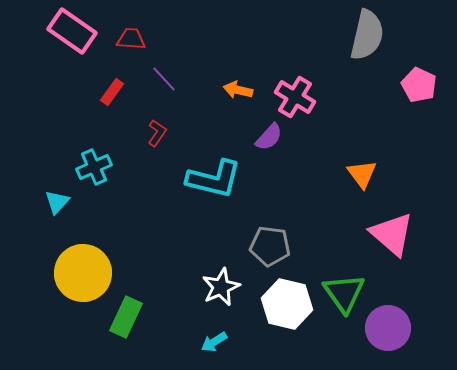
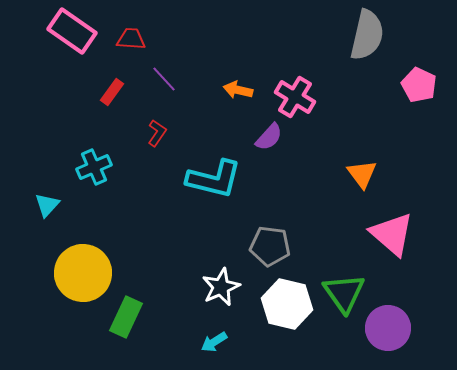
cyan triangle: moved 10 px left, 3 px down
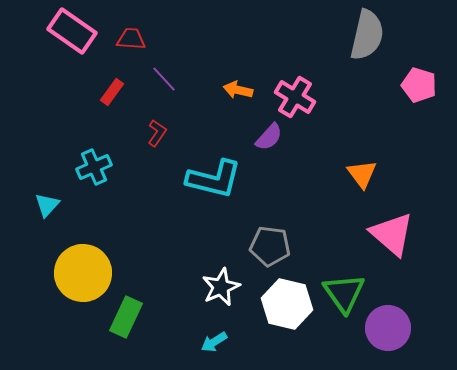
pink pentagon: rotated 8 degrees counterclockwise
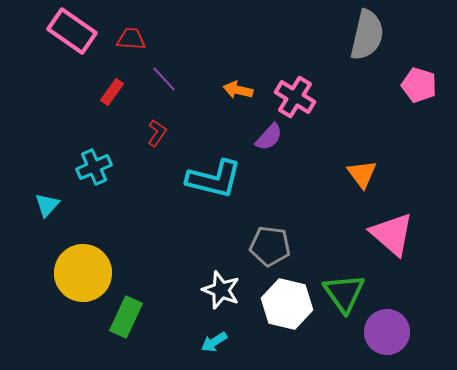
white star: moved 3 px down; rotated 27 degrees counterclockwise
purple circle: moved 1 px left, 4 px down
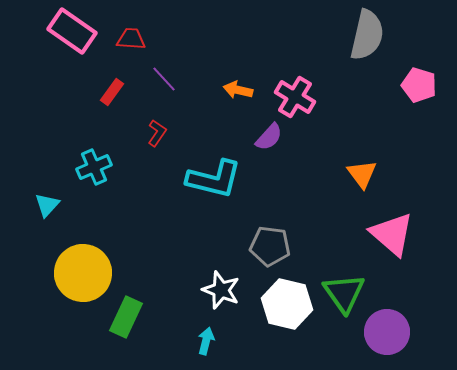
cyan arrow: moved 8 px left, 1 px up; rotated 136 degrees clockwise
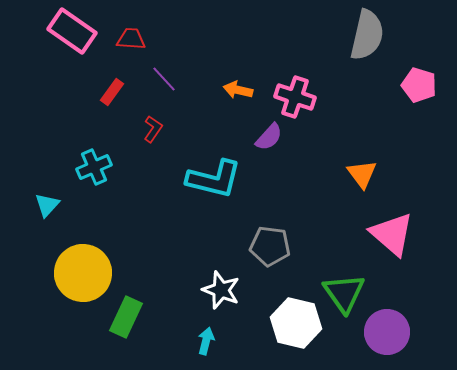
pink cross: rotated 12 degrees counterclockwise
red L-shape: moved 4 px left, 4 px up
white hexagon: moved 9 px right, 19 px down
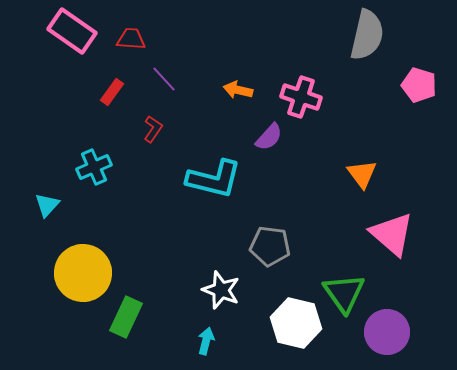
pink cross: moved 6 px right
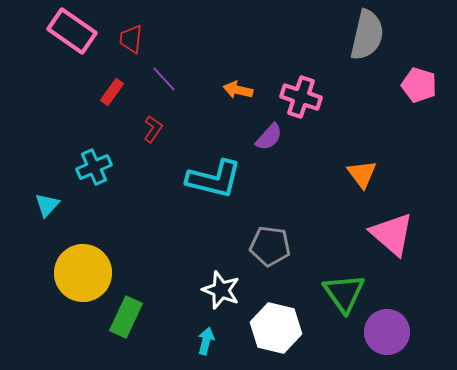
red trapezoid: rotated 88 degrees counterclockwise
white hexagon: moved 20 px left, 5 px down
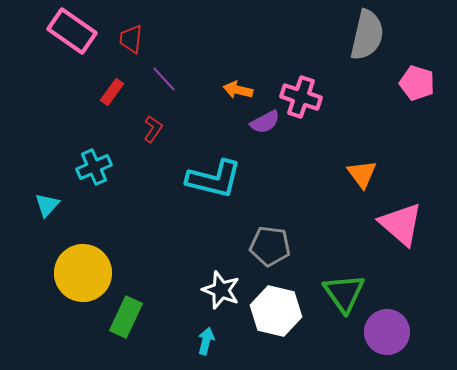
pink pentagon: moved 2 px left, 2 px up
purple semicircle: moved 4 px left, 15 px up; rotated 20 degrees clockwise
pink triangle: moved 9 px right, 10 px up
white hexagon: moved 17 px up
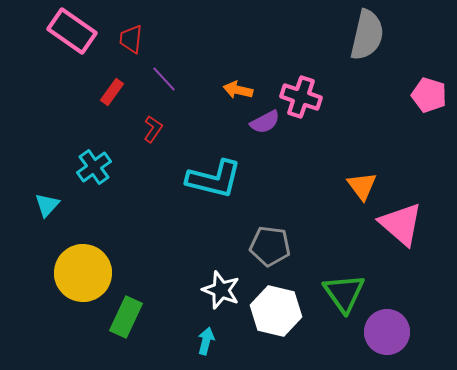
pink pentagon: moved 12 px right, 12 px down
cyan cross: rotated 12 degrees counterclockwise
orange triangle: moved 12 px down
